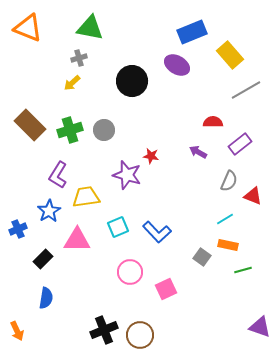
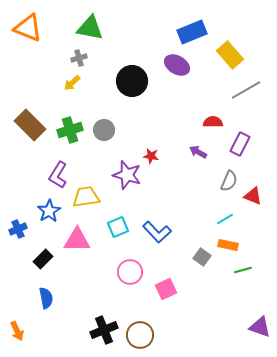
purple rectangle: rotated 25 degrees counterclockwise
blue semicircle: rotated 20 degrees counterclockwise
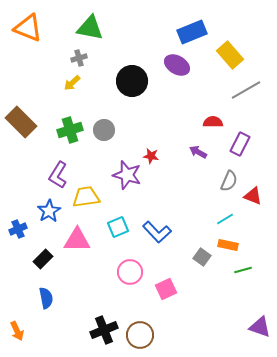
brown rectangle: moved 9 px left, 3 px up
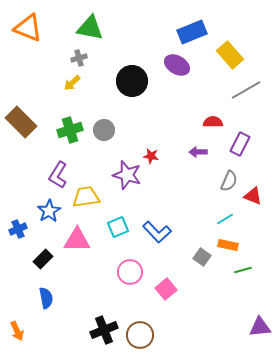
purple arrow: rotated 30 degrees counterclockwise
pink square: rotated 15 degrees counterclockwise
purple triangle: rotated 25 degrees counterclockwise
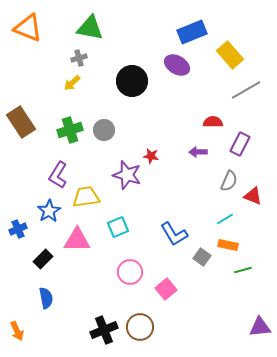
brown rectangle: rotated 12 degrees clockwise
blue L-shape: moved 17 px right, 2 px down; rotated 12 degrees clockwise
brown circle: moved 8 px up
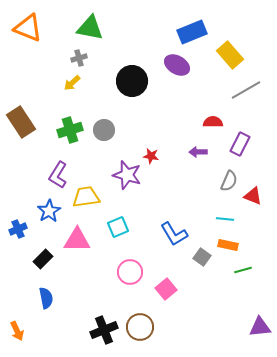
cyan line: rotated 36 degrees clockwise
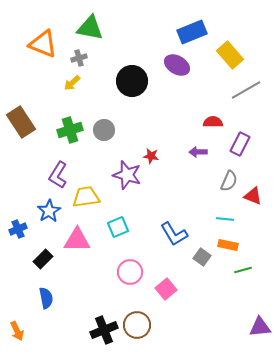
orange triangle: moved 15 px right, 16 px down
brown circle: moved 3 px left, 2 px up
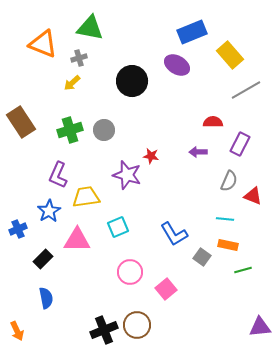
purple L-shape: rotated 8 degrees counterclockwise
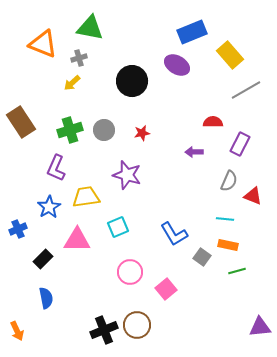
purple arrow: moved 4 px left
red star: moved 9 px left, 23 px up; rotated 21 degrees counterclockwise
purple L-shape: moved 2 px left, 7 px up
blue star: moved 4 px up
green line: moved 6 px left, 1 px down
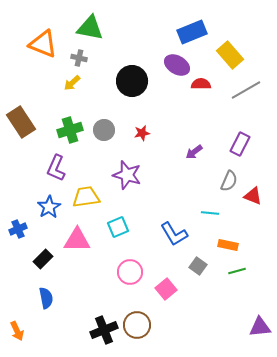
gray cross: rotated 28 degrees clockwise
red semicircle: moved 12 px left, 38 px up
purple arrow: rotated 36 degrees counterclockwise
cyan line: moved 15 px left, 6 px up
gray square: moved 4 px left, 9 px down
